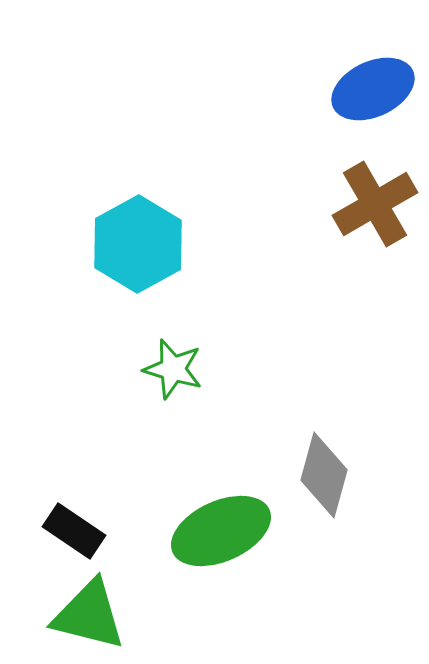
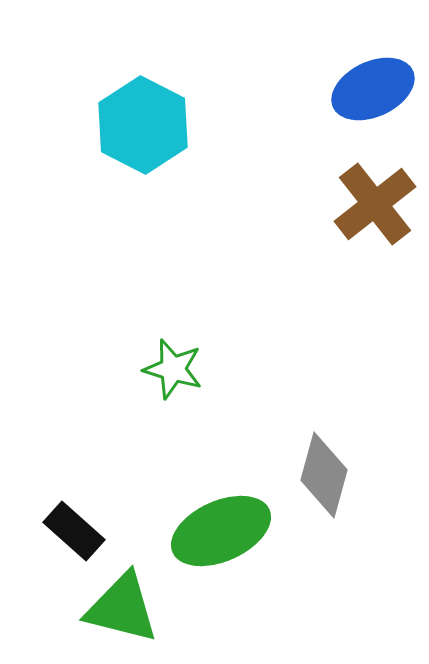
brown cross: rotated 8 degrees counterclockwise
cyan hexagon: moved 5 px right, 119 px up; rotated 4 degrees counterclockwise
black rectangle: rotated 8 degrees clockwise
green triangle: moved 33 px right, 7 px up
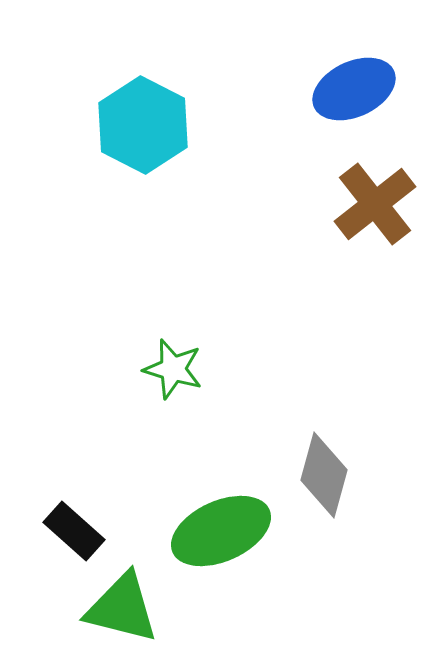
blue ellipse: moved 19 px left
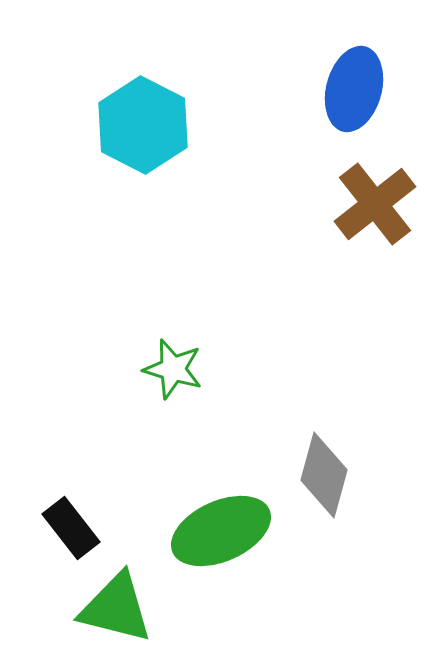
blue ellipse: rotated 50 degrees counterclockwise
black rectangle: moved 3 px left, 3 px up; rotated 10 degrees clockwise
green triangle: moved 6 px left
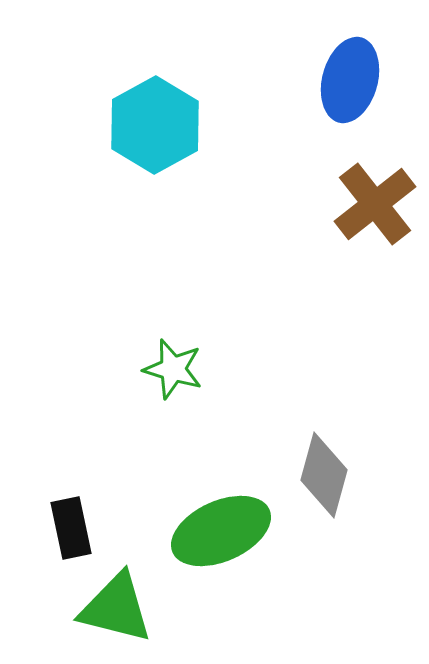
blue ellipse: moved 4 px left, 9 px up
cyan hexagon: moved 12 px right; rotated 4 degrees clockwise
black rectangle: rotated 26 degrees clockwise
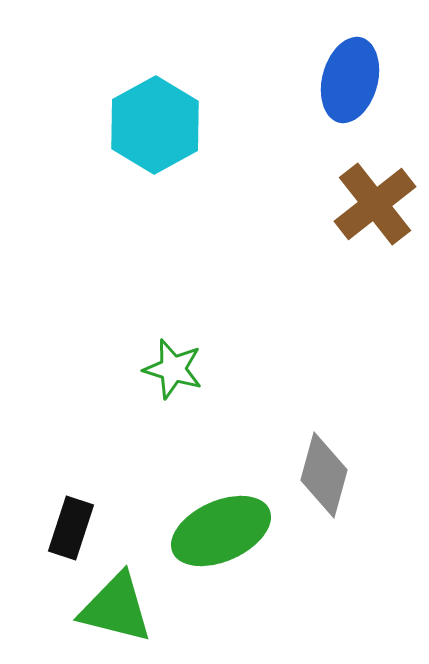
black rectangle: rotated 30 degrees clockwise
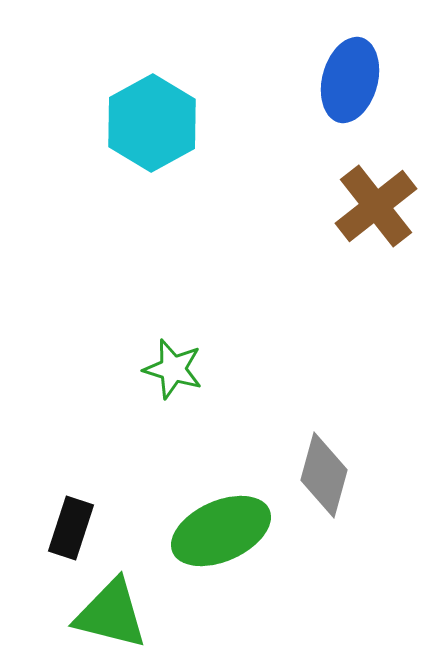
cyan hexagon: moved 3 px left, 2 px up
brown cross: moved 1 px right, 2 px down
green triangle: moved 5 px left, 6 px down
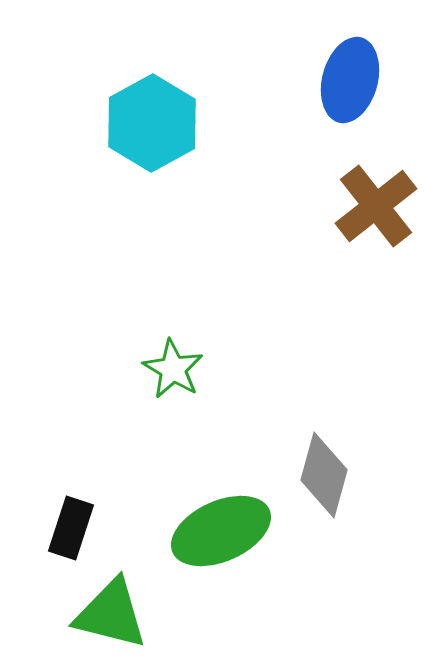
green star: rotated 14 degrees clockwise
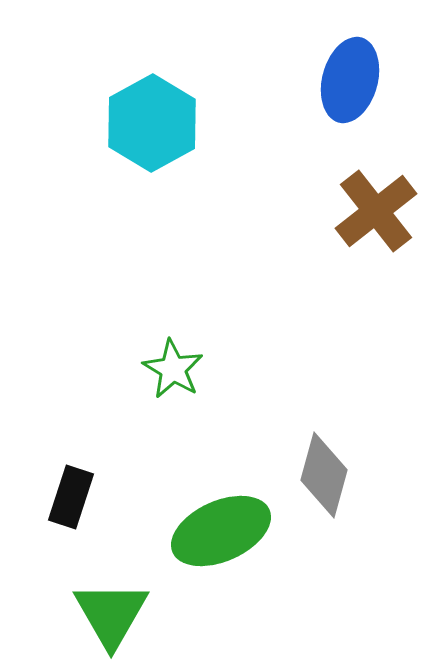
brown cross: moved 5 px down
black rectangle: moved 31 px up
green triangle: rotated 46 degrees clockwise
